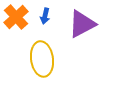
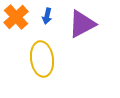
blue arrow: moved 2 px right
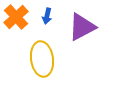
purple triangle: moved 3 px down
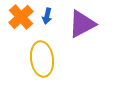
orange cross: moved 5 px right
purple triangle: moved 3 px up
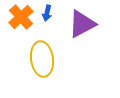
blue arrow: moved 3 px up
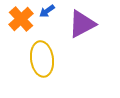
blue arrow: moved 2 px up; rotated 42 degrees clockwise
orange cross: moved 2 px down
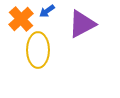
yellow ellipse: moved 4 px left, 9 px up; rotated 8 degrees clockwise
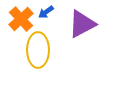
blue arrow: moved 1 px left, 1 px down
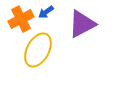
orange cross: rotated 15 degrees clockwise
yellow ellipse: rotated 28 degrees clockwise
